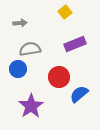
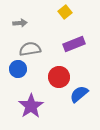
purple rectangle: moved 1 px left
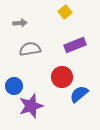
purple rectangle: moved 1 px right, 1 px down
blue circle: moved 4 px left, 17 px down
red circle: moved 3 px right
purple star: rotated 15 degrees clockwise
